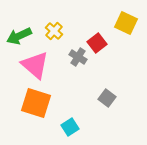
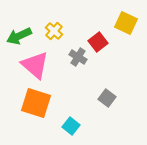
red square: moved 1 px right, 1 px up
cyan square: moved 1 px right, 1 px up; rotated 18 degrees counterclockwise
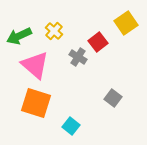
yellow square: rotated 30 degrees clockwise
gray square: moved 6 px right
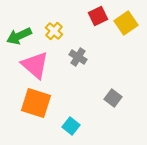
red square: moved 26 px up; rotated 12 degrees clockwise
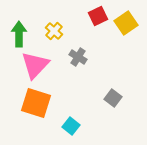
green arrow: moved 2 px up; rotated 115 degrees clockwise
pink triangle: rotated 32 degrees clockwise
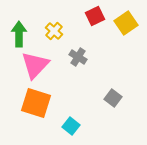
red square: moved 3 px left
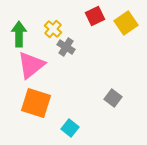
yellow cross: moved 1 px left, 2 px up
gray cross: moved 12 px left, 10 px up
pink triangle: moved 4 px left; rotated 8 degrees clockwise
cyan square: moved 1 px left, 2 px down
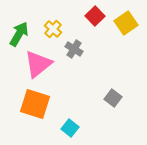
red square: rotated 18 degrees counterclockwise
green arrow: rotated 30 degrees clockwise
gray cross: moved 8 px right, 2 px down
pink triangle: moved 7 px right, 1 px up
orange square: moved 1 px left, 1 px down
